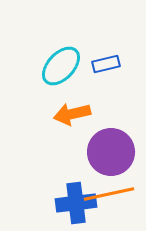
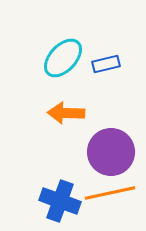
cyan ellipse: moved 2 px right, 8 px up
orange arrow: moved 6 px left, 1 px up; rotated 15 degrees clockwise
orange line: moved 1 px right, 1 px up
blue cross: moved 16 px left, 2 px up; rotated 27 degrees clockwise
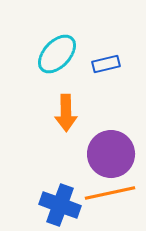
cyan ellipse: moved 6 px left, 4 px up
orange arrow: rotated 93 degrees counterclockwise
purple circle: moved 2 px down
blue cross: moved 4 px down
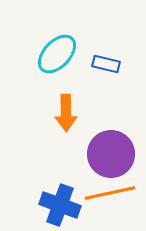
blue rectangle: rotated 28 degrees clockwise
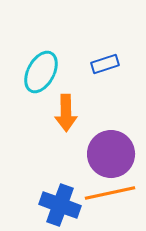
cyan ellipse: moved 16 px left, 18 px down; rotated 15 degrees counterclockwise
blue rectangle: moved 1 px left; rotated 32 degrees counterclockwise
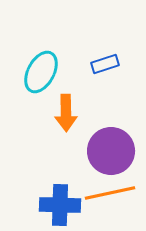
purple circle: moved 3 px up
blue cross: rotated 18 degrees counterclockwise
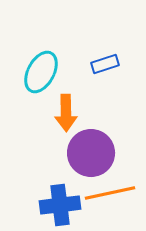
purple circle: moved 20 px left, 2 px down
blue cross: rotated 9 degrees counterclockwise
